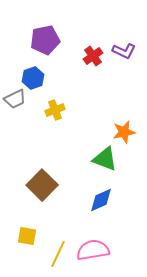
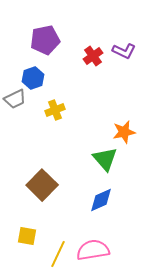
green triangle: rotated 28 degrees clockwise
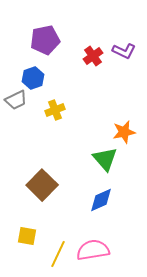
gray trapezoid: moved 1 px right, 1 px down
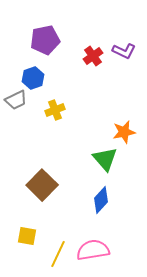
blue diamond: rotated 24 degrees counterclockwise
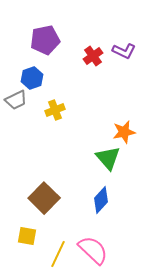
blue hexagon: moved 1 px left
green triangle: moved 3 px right, 1 px up
brown square: moved 2 px right, 13 px down
pink semicircle: rotated 52 degrees clockwise
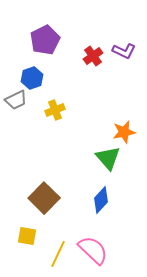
purple pentagon: rotated 16 degrees counterclockwise
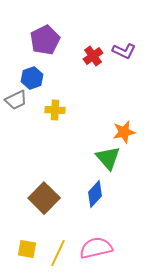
yellow cross: rotated 24 degrees clockwise
blue diamond: moved 6 px left, 6 px up
yellow square: moved 13 px down
pink semicircle: moved 3 px right, 2 px up; rotated 56 degrees counterclockwise
yellow line: moved 1 px up
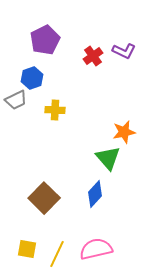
pink semicircle: moved 1 px down
yellow line: moved 1 px left, 1 px down
